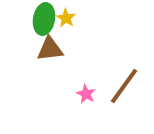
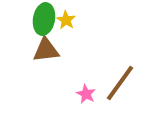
yellow star: moved 2 px down
brown triangle: moved 4 px left, 1 px down
brown line: moved 4 px left, 3 px up
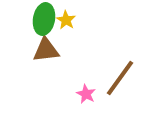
brown line: moved 5 px up
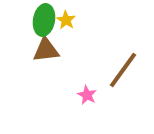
green ellipse: moved 1 px down
brown line: moved 3 px right, 8 px up
pink star: moved 1 px right, 1 px down
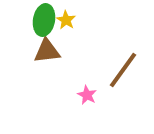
brown triangle: moved 1 px right, 1 px down
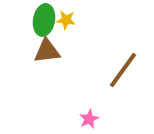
yellow star: rotated 24 degrees counterclockwise
pink star: moved 2 px right, 24 px down; rotated 18 degrees clockwise
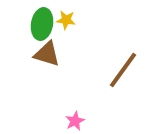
green ellipse: moved 2 px left, 4 px down
brown triangle: moved 3 px down; rotated 24 degrees clockwise
pink star: moved 14 px left, 2 px down
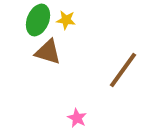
green ellipse: moved 4 px left, 4 px up; rotated 12 degrees clockwise
brown triangle: moved 1 px right, 2 px up
pink star: moved 2 px right, 3 px up; rotated 18 degrees counterclockwise
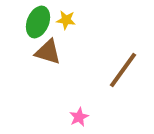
green ellipse: moved 2 px down
pink star: moved 2 px right, 1 px up; rotated 18 degrees clockwise
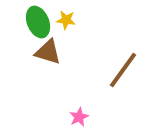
green ellipse: rotated 44 degrees counterclockwise
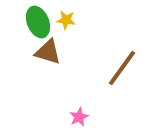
brown line: moved 1 px left, 2 px up
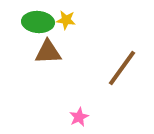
green ellipse: rotated 64 degrees counterclockwise
brown triangle: rotated 20 degrees counterclockwise
